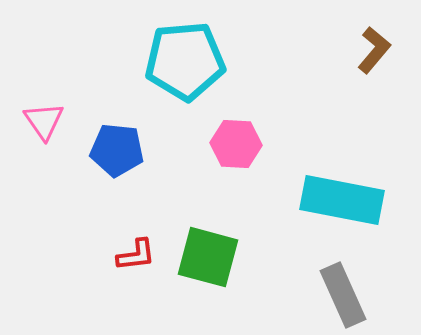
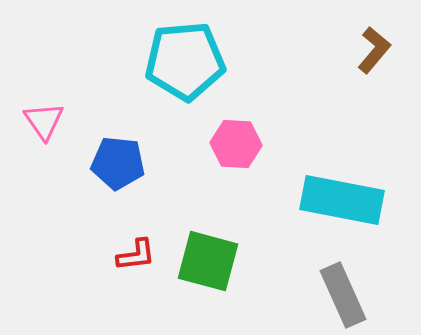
blue pentagon: moved 1 px right, 13 px down
green square: moved 4 px down
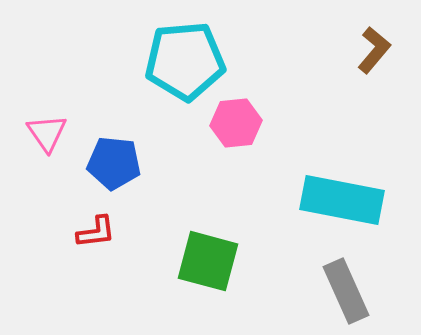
pink triangle: moved 3 px right, 12 px down
pink hexagon: moved 21 px up; rotated 9 degrees counterclockwise
blue pentagon: moved 4 px left
red L-shape: moved 40 px left, 23 px up
gray rectangle: moved 3 px right, 4 px up
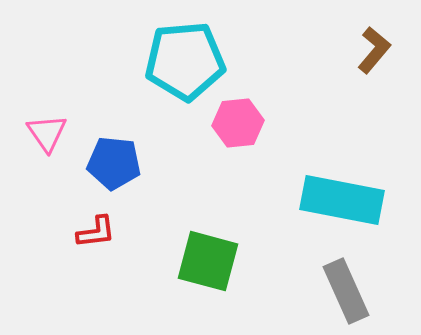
pink hexagon: moved 2 px right
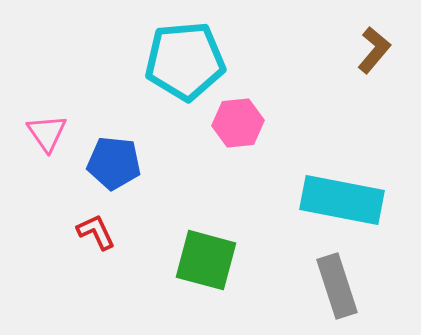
red L-shape: rotated 108 degrees counterclockwise
green square: moved 2 px left, 1 px up
gray rectangle: moved 9 px left, 5 px up; rotated 6 degrees clockwise
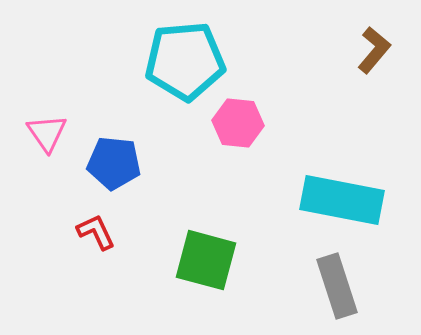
pink hexagon: rotated 12 degrees clockwise
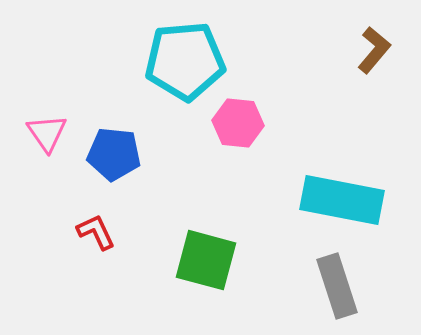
blue pentagon: moved 9 px up
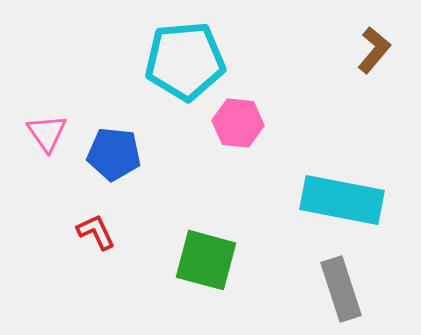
gray rectangle: moved 4 px right, 3 px down
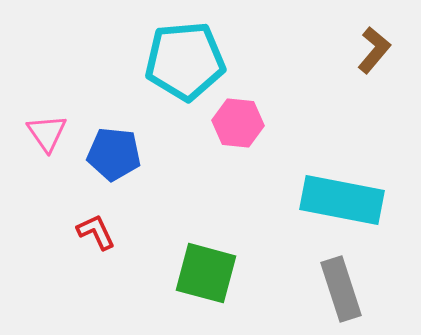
green square: moved 13 px down
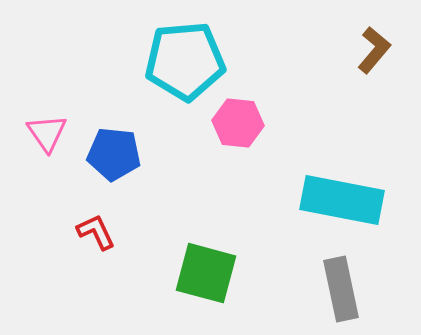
gray rectangle: rotated 6 degrees clockwise
